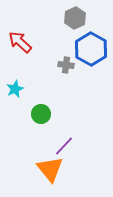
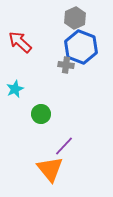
blue hexagon: moved 10 px left, 2 px up; rotated 8 degrees counterclockwise
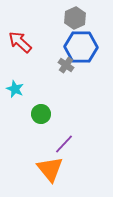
blue hexagon: rotated 20 degrees counterclockwise
gray cross: rotated 28 degrees clockwise
cyan star: rotated 24 degrees counterclockwise
purple line: moved 2 px up
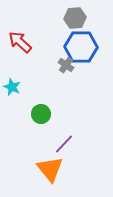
gray hexagon: rotated 20 degrees clockwise
cyan star: moved 3 px left, 2 px up
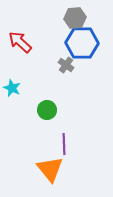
blue hexagon: moved 1 px right, 4 px up
cyan star: moved 1 px down
green circle: moved 6 px right, 4 px up
purple line: rotated 45 degrees counterclockwise
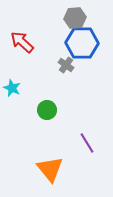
red arrow: moved 2 px right
purple line: moved 23 px right, 1 px up; rotated 30 degrees counterclockwise
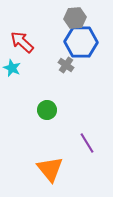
blue hexagon: moved 1 px left, 1 px up
cyan star: moved 20 px up
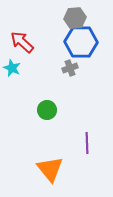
gray cross: moved 4 px right, 3 px down; rotated 35 degrees clockwise
purple line: rotated 30 degrees clockwise
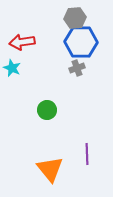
red arrow: rotated 50 degrees counterclockwise
gray cross: moved 7 px right
purple line: moved 11 px down
